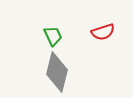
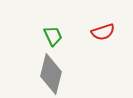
gray diamond: moved 6 px left, 2 px down
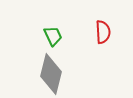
red semicircle: rotated 75 degrees counterclockwise
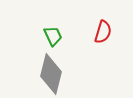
red semicircle: rotated 20 degrees clockwise
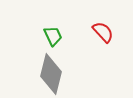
red semicircle: rotated 60 degrees counterclockwise
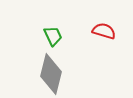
red semicircle: moved 1 px right, 1 px up; rotated 30 degrees counterclockwise
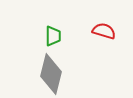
green trapezoid: rotated 25 degrees clockwise
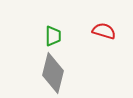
gray diamond: moved 2 px right, 1 px up
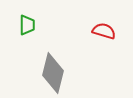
green trapezoid: moved 26 px left, 11 px up
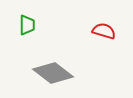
gray diamond: rotated 66 degrees counterclockwise
